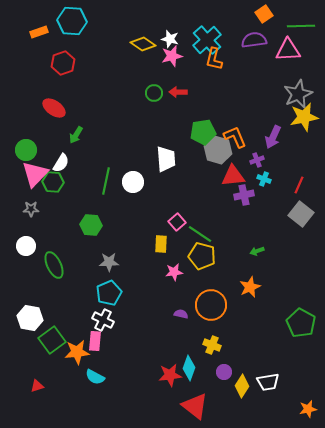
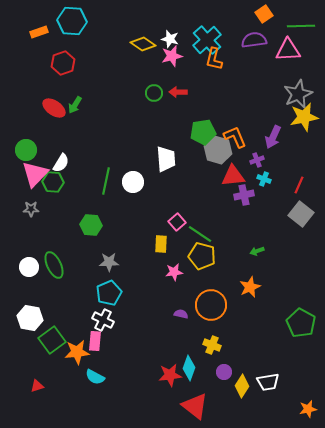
green arrow at (76, 135): moved 1 px left, 30 px up
white circle at (26, 246): moved 3 px right, 21 px down
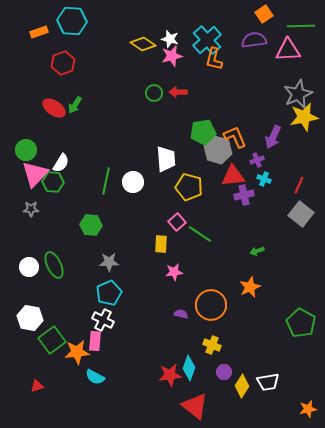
yellow pentagon at (202, 256): moved 13 px left, 69 px up
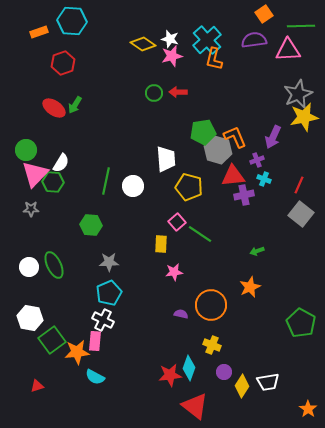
white circle at (133, 182): moved 4 px down
orange star at (308, 409): rotated 24 degrees counterclockwise
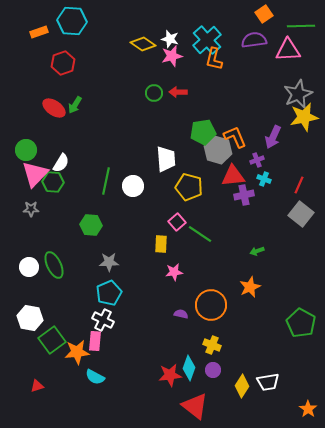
purple circle at (224, 372): moved 11 px left, 2 px up
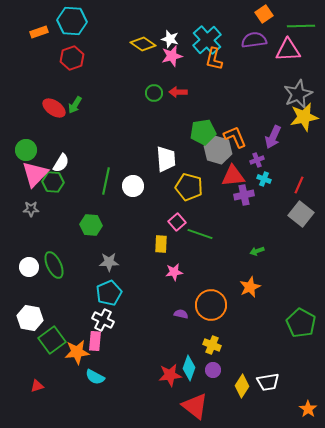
red hexagon at (63, 63): moved 9 px right, 5 px up
green line at (200, 234): rotated 15 degrees counterclockwise
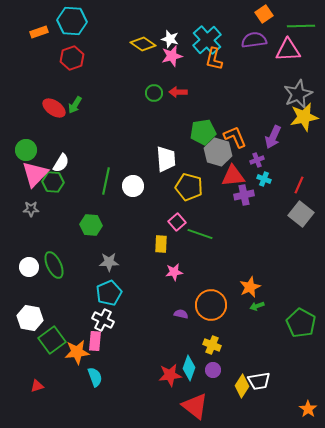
gray hexagon at (218, 150): moved 2 px down
green arrow at (257, 251): moved 55 px down
cyan semicircle at (95, 377): rotated 138 degrees counterclockwise
white trapezoid at (268, 382): moved 9 px left, 1 px up
